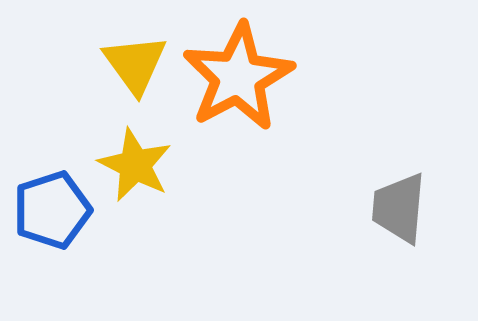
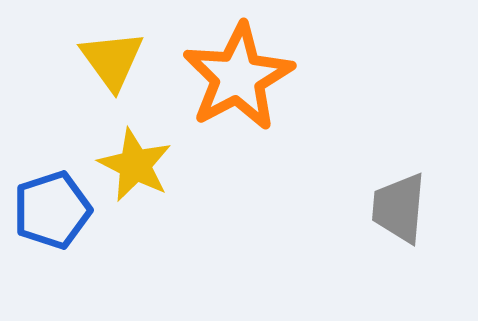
yellow triangle: moved 23 px left, 4 px up
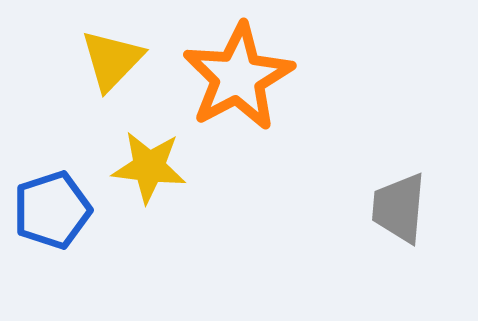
yellow triangle: rotated 20 degrees clockwise
yellow star: moved 14 px right, 2 px down; rotated 20 degrees counterclockwise
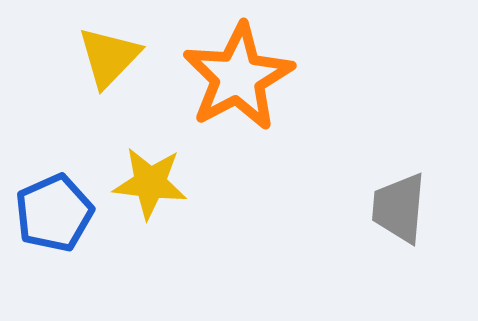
yellow triangle: moved 3 px left, 3 px up
yellow star: moved 1 px right, 16 px down
blue pentagon: moved 2 px right, 3 px down; rotated 6 degrees counterclockwise
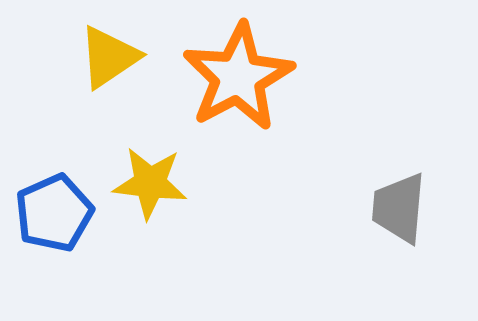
yellow triangle: rotated 12 degrees clockwise
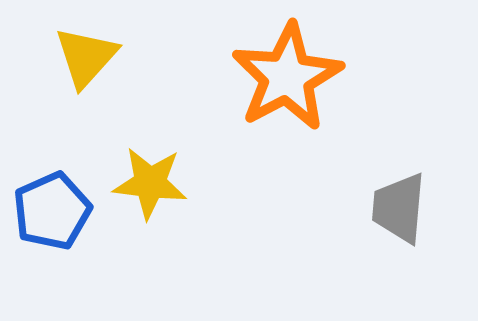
yellow triangle: moved 23 px left; rotated 14 degrees counterclockwise
orange star: moved 49 px right
blue pentagon: moved 2 px left, 2 px up
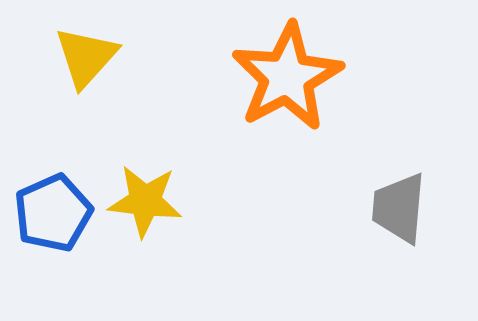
yellow star: moved 5 px left, 18 px down
blue pentagon: moved 1 px right, 2 px down
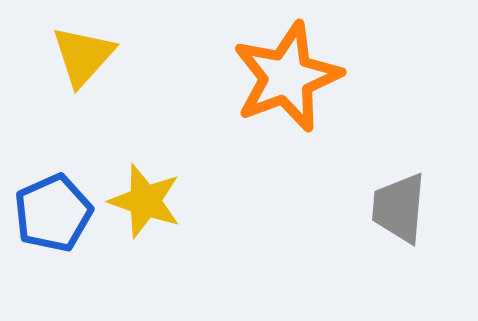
yellow triangle: moved 3 px left, 1 px up
orange star: rotated 7 degrees clockwise
yellow star: rotated 12 degrees clockwise
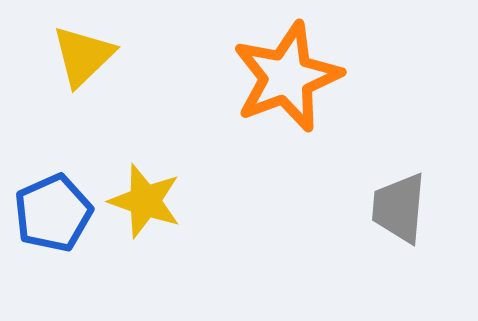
yellow triangle: rotated 4 degrees clockwise
